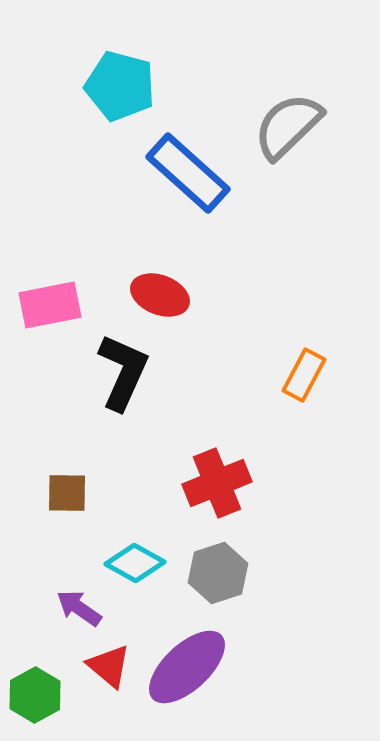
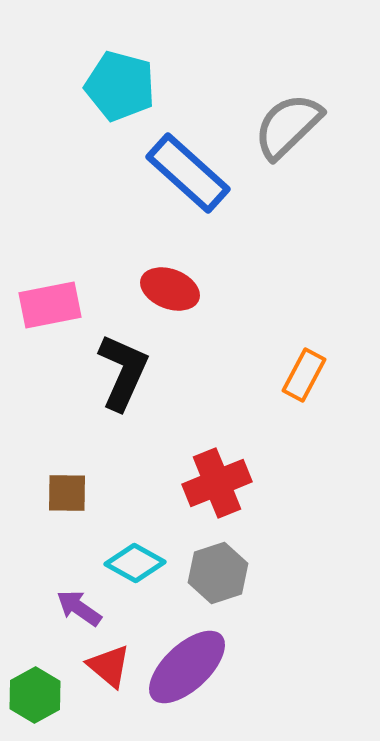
red ellipse: moved 10 px right, 6 px up
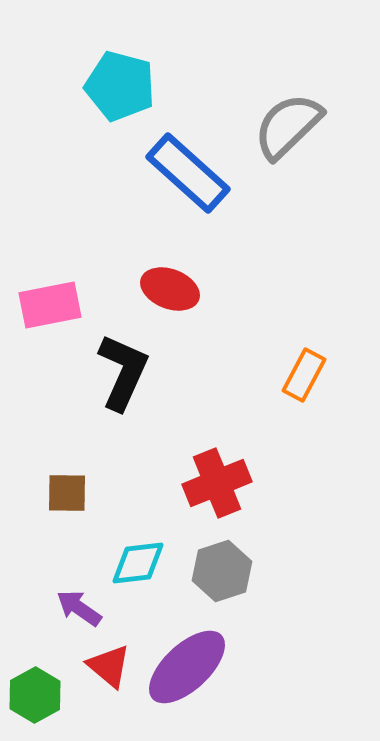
cyan diamond: moved 3 px right; rotated 36 degrees counterclockwise
gray hexagon: moved 4 px right, 2 px up
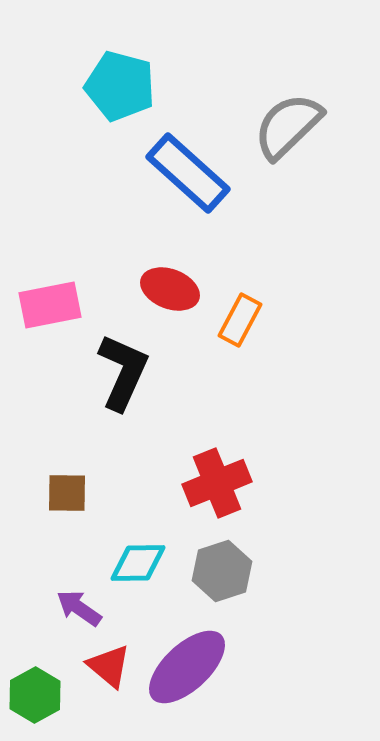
orange rectangle: moved 64 px left, 55 px up
cyan diamond: rotated 6 degrees clockwise
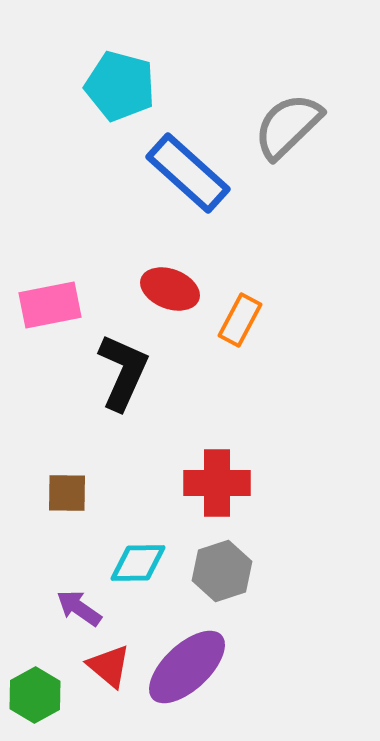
red cross: rotated 22 degrees clockwise
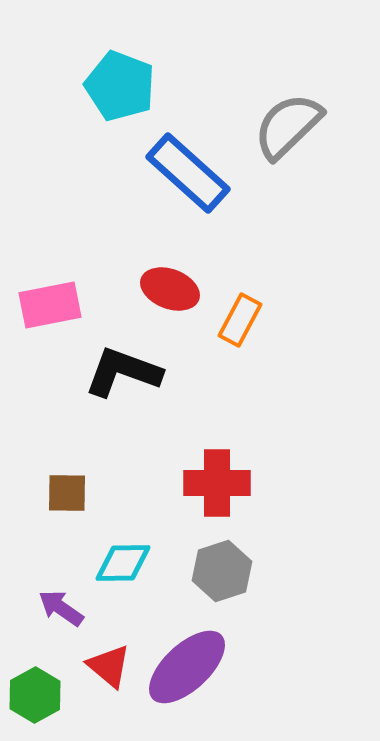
cyan pentagon: rotated 6 degrees clockwise
black L-shape: rotated 94 degrees counterclockwise
cyan diamond: moved 15 px left
purple arrow: moved 18 px left
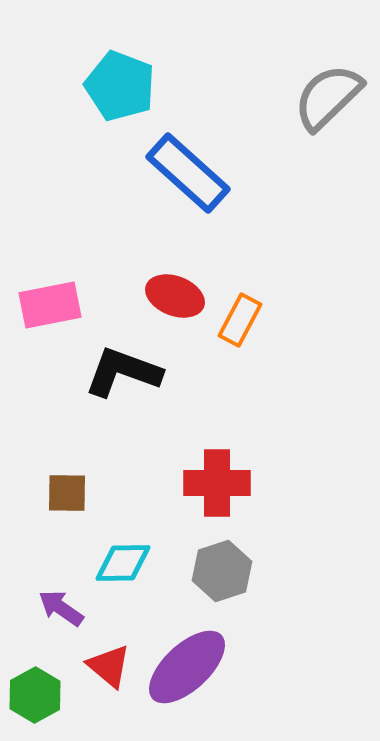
gray semicircle: moved 40 px right, 29 px up
red ellipse: moved 5 px right, 7 px down
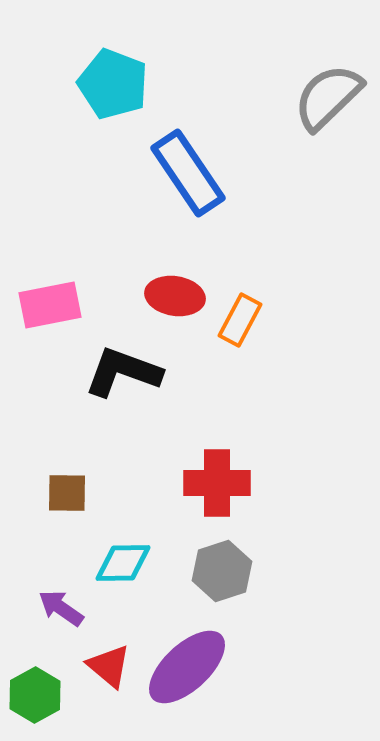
cyan pentagon: moved 7 px left, 2 px up
blue rectangle: rotated 14 degrees clockwise
red ellipse: rotated 12 degrees counterclockwise
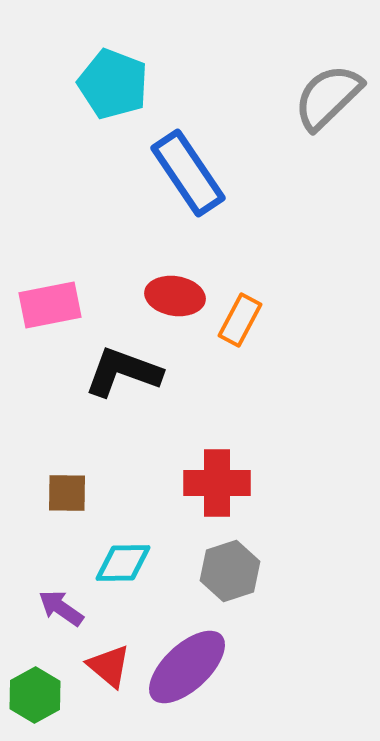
gray hexagon: moved 8 px right
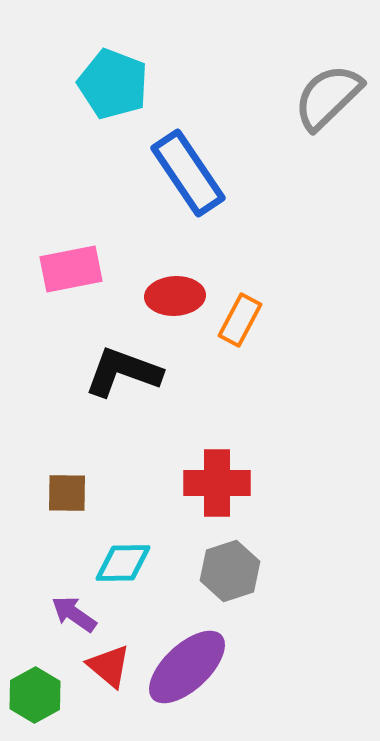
red ellipse: rotated 12 degrees counterclockwise
pink rectangle: moved 21 px right, 36 px up
purple arrow: moved 13 px right, 6 px down
